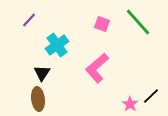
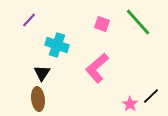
cyan cross: rotated 35 degrees counterclockwise
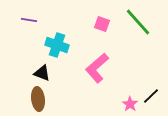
purple line: rotated 56 degrees clockwise
black triangle: rotated 42 degrees counterclockwise
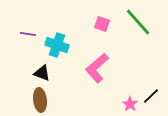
purple line: moved 1 px left, 14 px down
brown ellipse: moved 2 px right, 1 px down
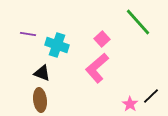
pink square: moved 15 px down; rotated 28 degrees clockwise
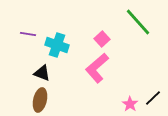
black line: moved 2 px right, 2 px down
brown ellipse: rotated 20 degrees clockwise
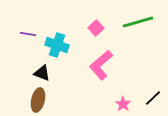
green line: rotated 64 degrees counterclockwise
pink square: moved 6 px left, 11 px up
pink L-shape: moved 4 px right, 3 px up
brown ellipse: moved 2 px left
pink star: moved 7 px left
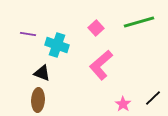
green line: moved 1 px right
brown ellipse: rotated 10 degrees counterclockwise
